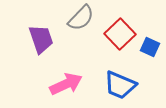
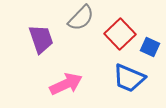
blue trapezoid: moved 9 px right, 7 px up
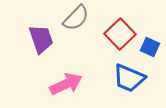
gray semicircle: moved 5 px left
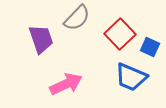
gray semicircle: moved 1 px right
blue trapezoid: moved 2 px right, 1 px up
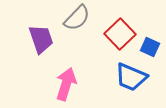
pink arrow: rotated 48 degrees counterclockwise
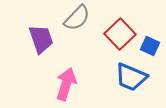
blue square: moved 1 px up
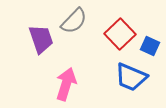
gray semicircle: moved 3 px left, 3 px down
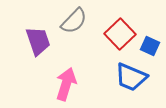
purple trapezoid: moved 3 px left, 2 px down
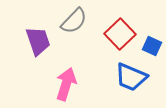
blue square: moved 2 px right
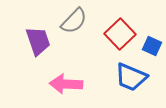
pink arrow: rotated 104 degrees counterclockwise
